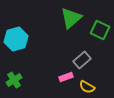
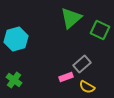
gray rectangle: moved 4 px down
green cross: rotated 21 degrees counterclockwise
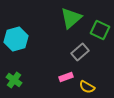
gray rectangle: moved 2 px left, 12 px up
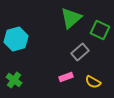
yellow semicircle: moved 6 px right, 5 px up
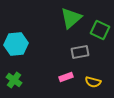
cyan hexagon: moved 5 px down; rotated 10 degrees clockwise
gray rectangle: rotated 30 degrees clockwise
yellow semicircle: rotated 14 degrees counterclockwise
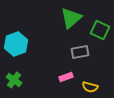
cyan hexagon: rotated 15 degrees counterclockwise
yellow semicircle: moved 3 px left, 5 px down
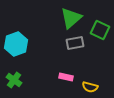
gray rectangle: moved 5 px left, 9 px up
pink rectangle: rotated 32 degrees clockwise
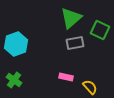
yellow semicircle: rotated 147 degrees counterclockwise
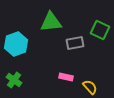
green triangle: moved 20 px left, 4 px down; rotated 35 degrees clockwise
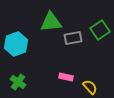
green square: rotated 30 degrees clockwise
gray rectangle: moved 2 px left, 5 px up
green cross: moved 4 px right, 2 px down
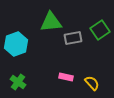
yellow semicircle: moved 2 px right, 4 px up
